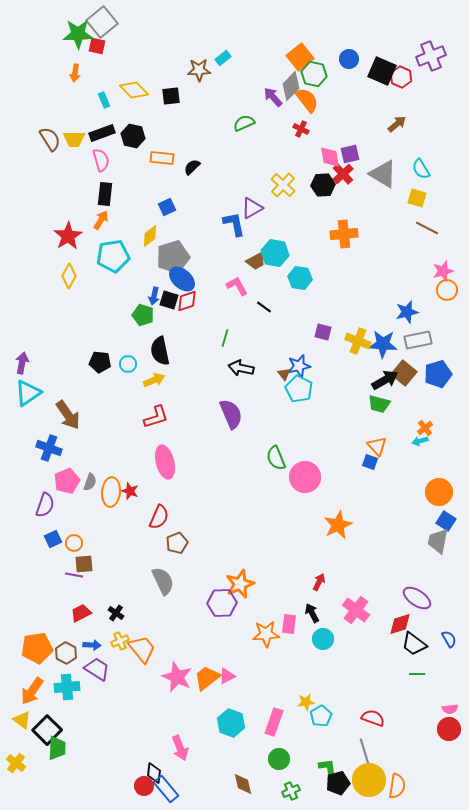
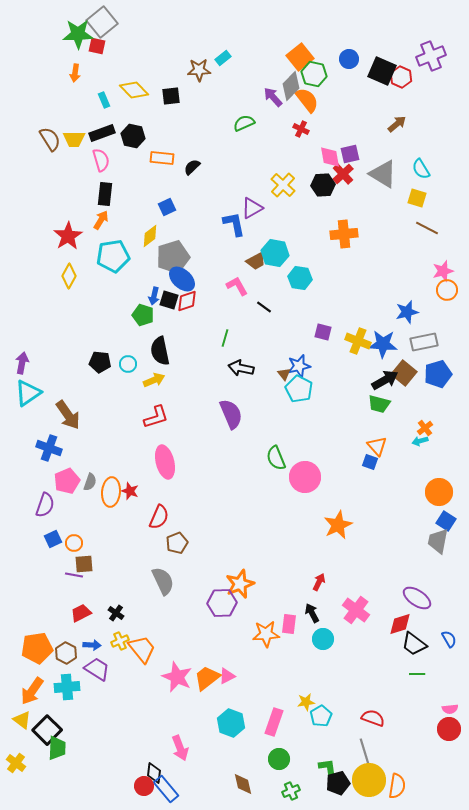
gray rectangle at (418, 340): moved 6 px right, 2 px down
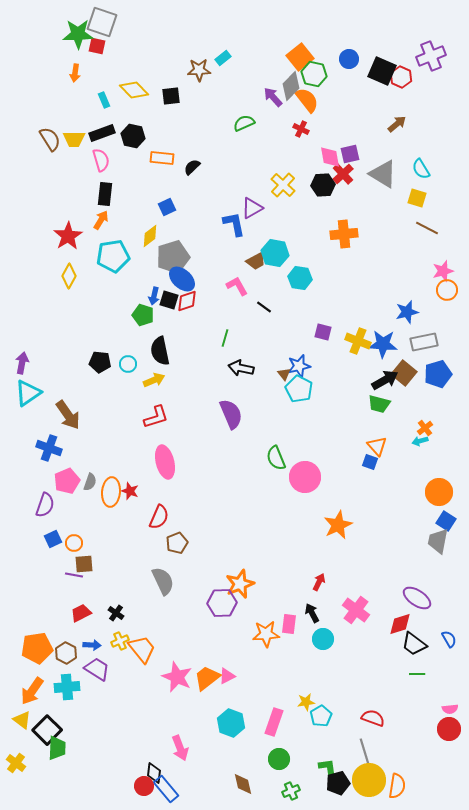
gray square at (102, 22): rotated 32 degrees counterclockwise
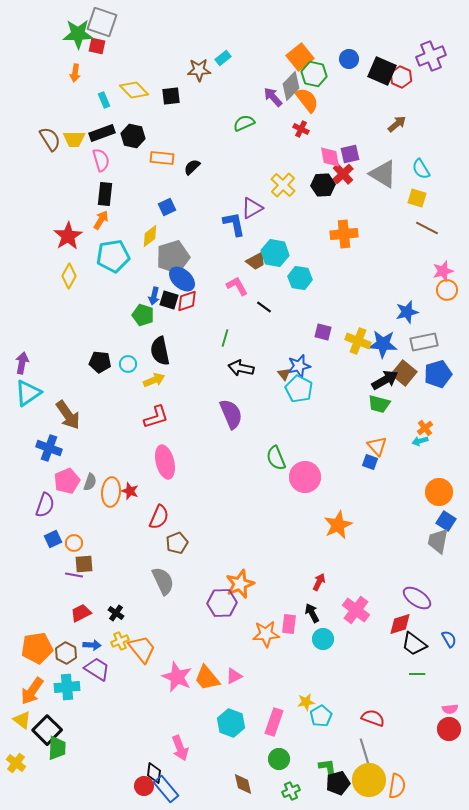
pink triangle at (227, 676): moved 7 px right
orange trapezoid at (207, 678): rotated 92 degrees counterclockwise
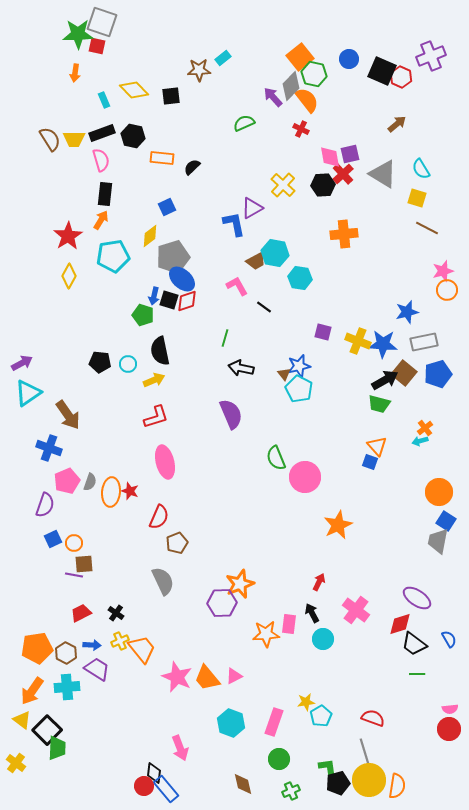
purple arrow at (22, 363): rotated 50 degrees clockwise
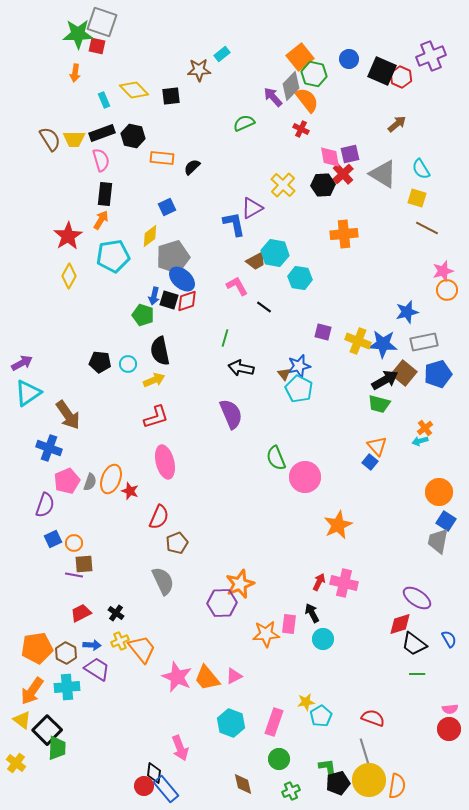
cyan rectangle at (223, 58): moved 1 px left, 4 px up
blue square at (370, 462): rotated 21 degrees clockwise
orange ellipse at (111, 492): moved 13 px up; rotated 16 degrees clockwise
pink cross at (356, 610): moved 12 px left, 27 px up; rotated 24 degrees counterclockwise
